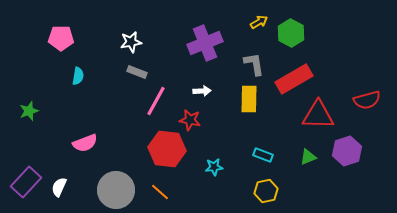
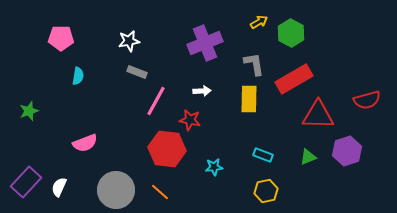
white star: moved 2 px left, 1 px up
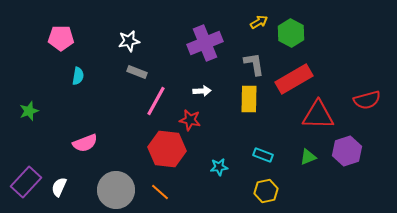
cyan star: moved 5 px right
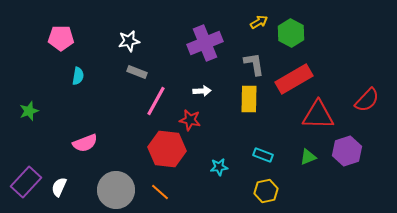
red semicircle: rotated 32 degrees counterclockwise
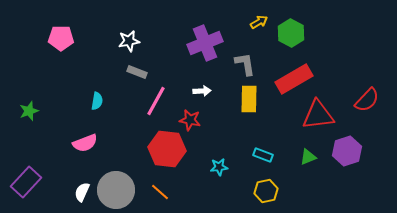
gray L-shape: moved 9 px left
cyan semicircle: moved 19 px right, 25 px down
red triangle: rotated 8 degrees counterclockwise
white semicircle: moved 23 px right, 5 px down
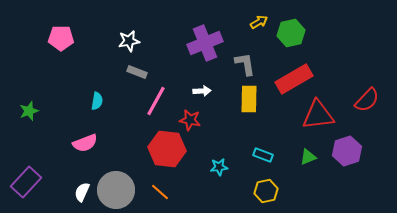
green hexagon: rotated 20 degrees clockwise
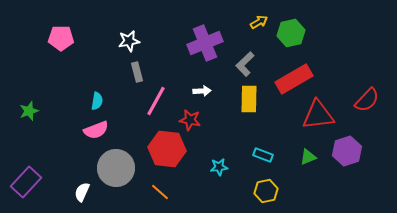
gray L-shape: rotated 125 degrees counterclockwise
gray rectangle: rotated 54 degrees clockwise
pink semicircle: moved 11 px right, 13 px up
gray circle: moved 22 px up
